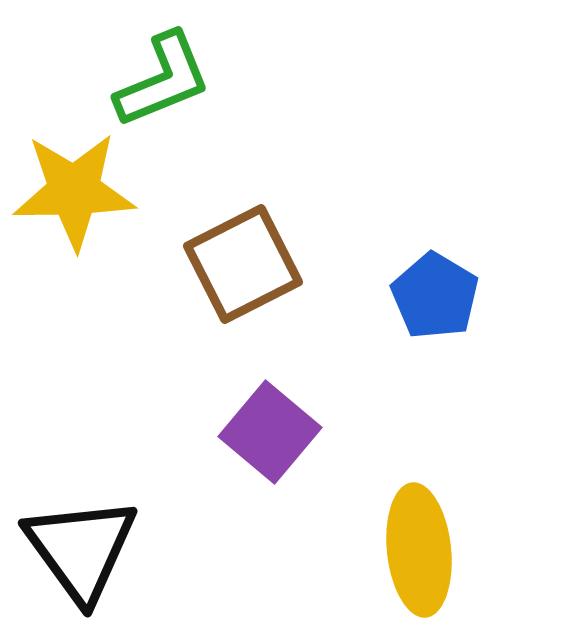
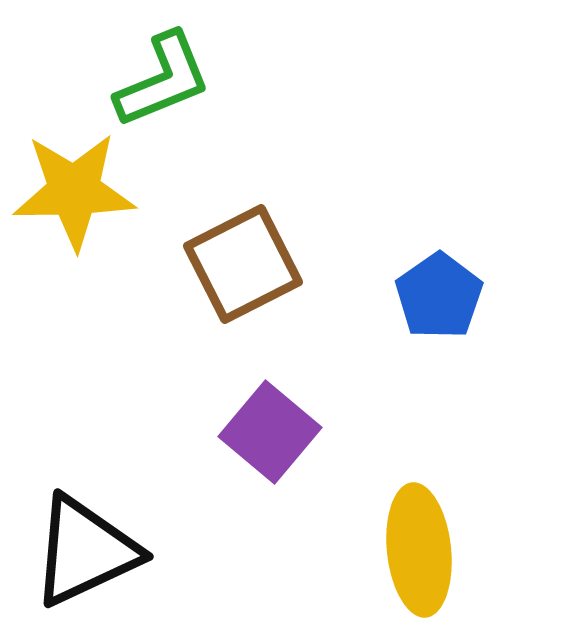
blue pentagon: moved 4 px right; rotated 6 degrees clockwise
black triangle: moved 4 px right, 2 px down; rotated 41 degrees clockwise
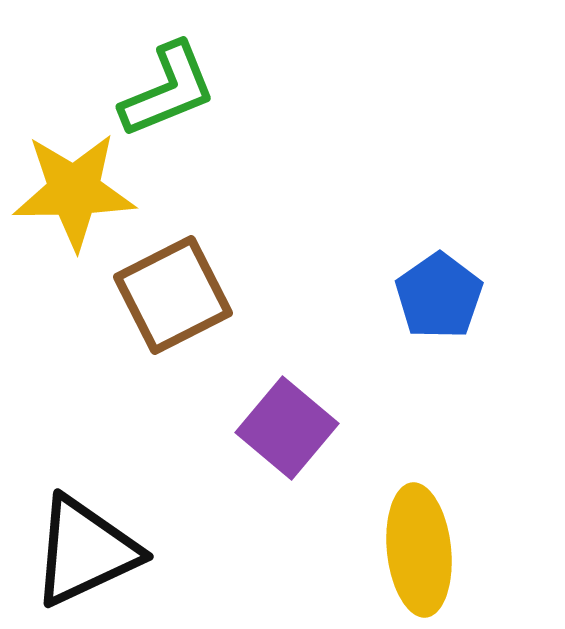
green L-shape: moved 5 px right, 10 px down
brown square: moved 70 px left, 31 px down
purple square: moved 17 px right, 4 px up
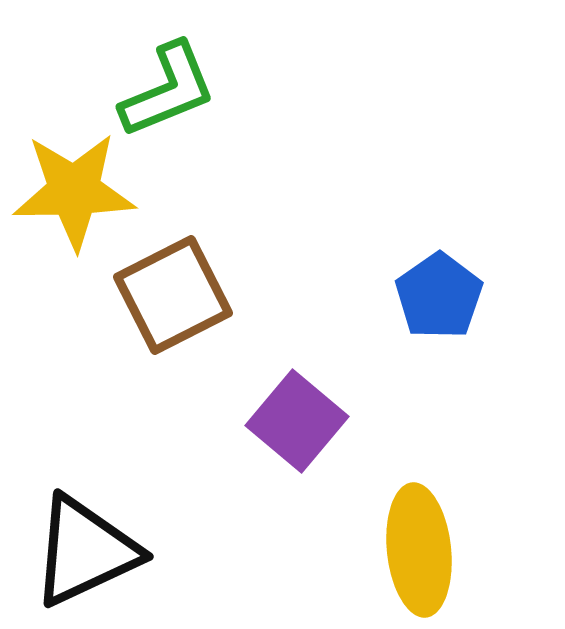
purple square: moved 10 px right, 7 px up
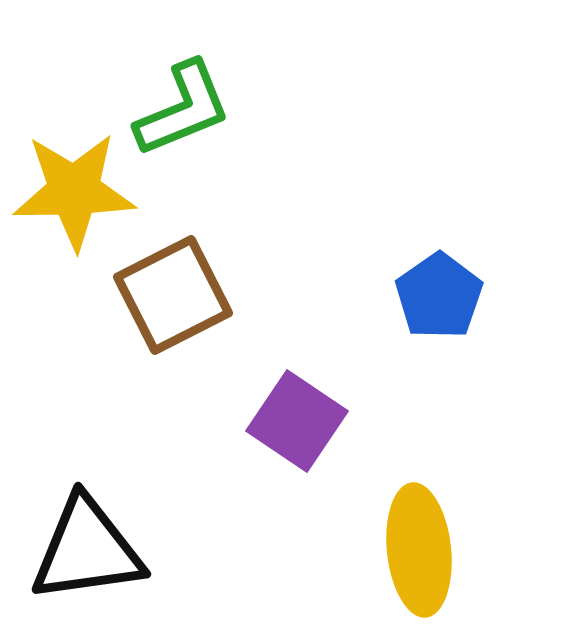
green L-shape: moved 15 px right, 19 px down
purple square: rotated 6 degrees counterclockwise
black triangle: moved 2 px right, 1 px up; rotated 17 degrees clockwise
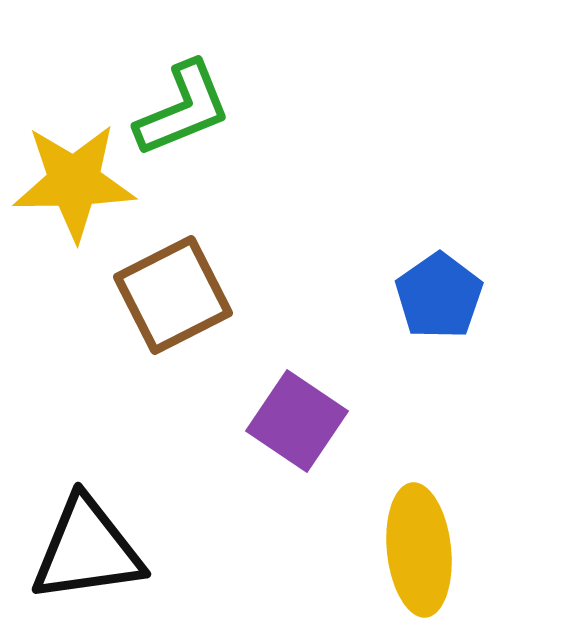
yellow star: moved 9 px up
